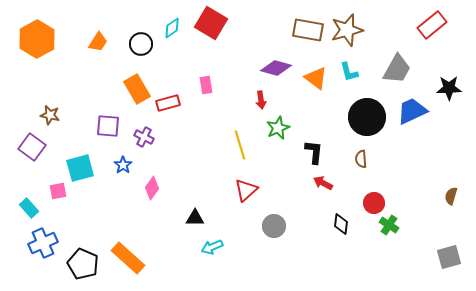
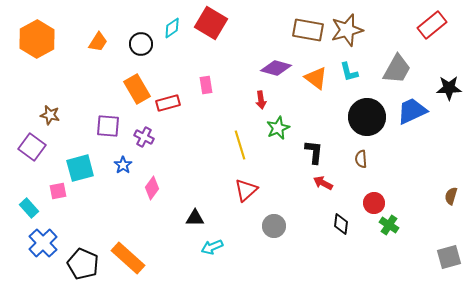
blue cross at (43, 243): rotated 20 degrees counterclockwise
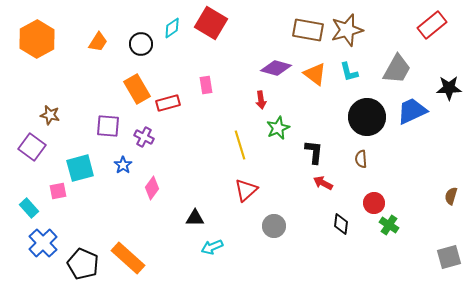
orange triangle at (316, 78): moved 1 px left, 4 px up
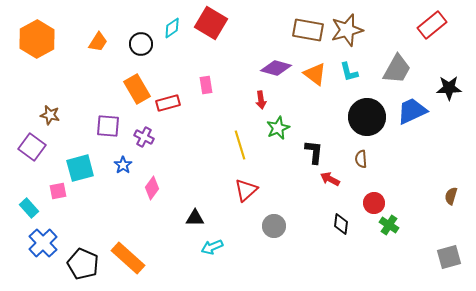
red arrow at (323, 183): moved 7 px right, 4 px up
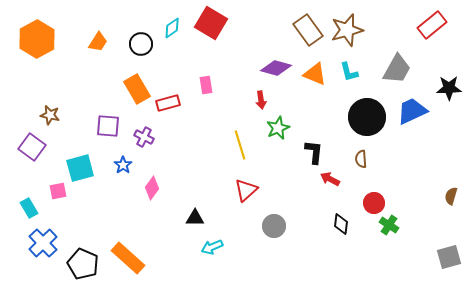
brown rectangle at (308, 30): rotated 44 degrees clockwise
orange triangle at (315, 74): rotated 15 degrees counterclockwise
cyan rectangle at (29, 208): rotated 12 degrees clockwise
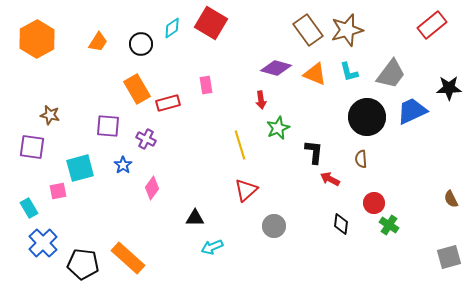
gray trapezoid at (397, 69): moved 6 px left, 5 px down; rotated 8 degrees clockwise
purple cross at (144, 137): moved 2 px right, 2 px down
purple square at (32, 147): rotated 28 degrees counterclockwise
brown semicircle at (451, 196): moved 3 px down; rotated 42 degrees counterclockwise
black pentagon at (83, 264): rotated 16 degrees counterclockwise
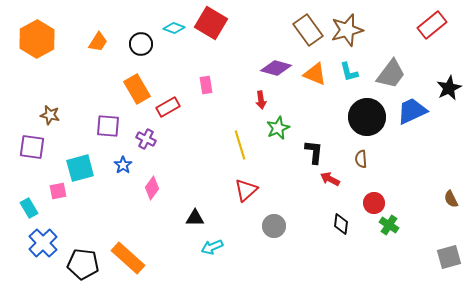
cyan diamond at (172, 28): moved 2 px right; rotated 55 degrees clockwise
black star at (449, 88): rotated 25 degrees counterclockwise
red rectangle at (168, 103): moved 4 px down; rotated 15 degrees counterclockwise
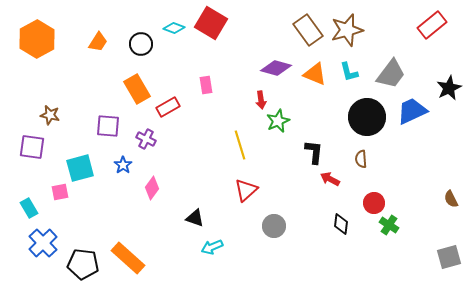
green star at (278, 128): moved 7 px up
pink square at (58, 191): moved 2 px right, 1 px down
black triangle at (195, 218): rotated 18 degrees clockwise
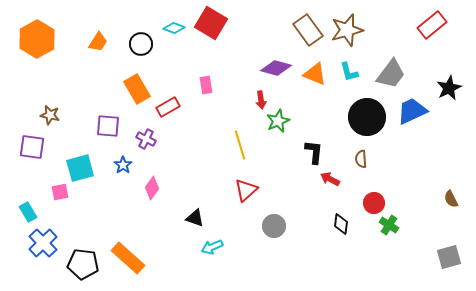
cyan rectangle at (29, 208): moved 1 px left, 4 px down
